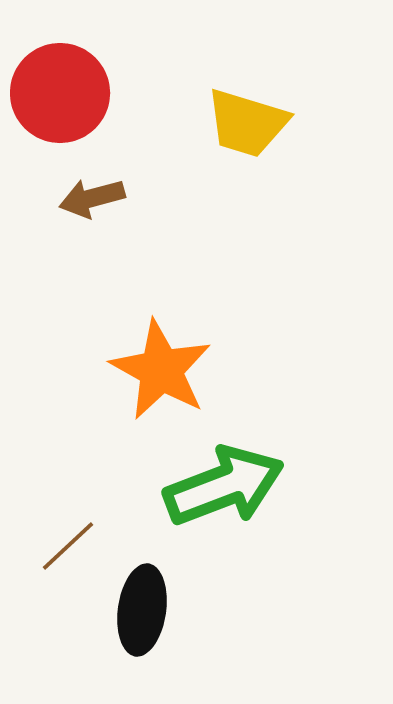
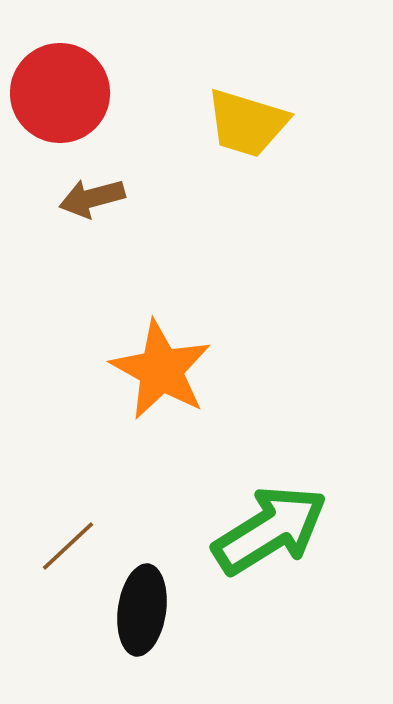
green arrow: moved 46 px right, 44 px down; rotated 11 degrees counterclockwise
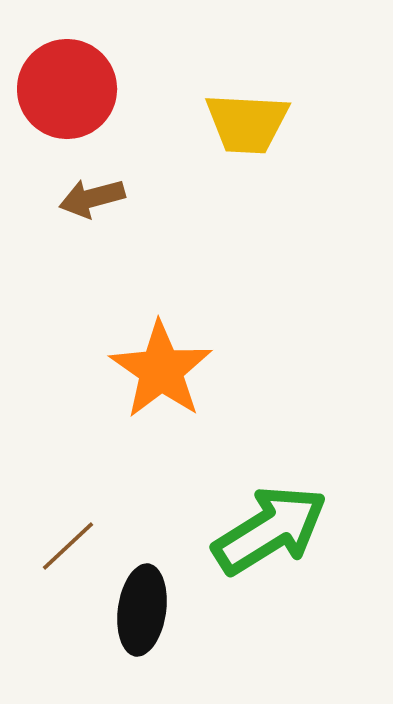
red circle: moved 7 px right, 4 px up
yellow trapezoid: rotated 14 degrees counterclockwise
orange star: rotated 6 degrees clockwise
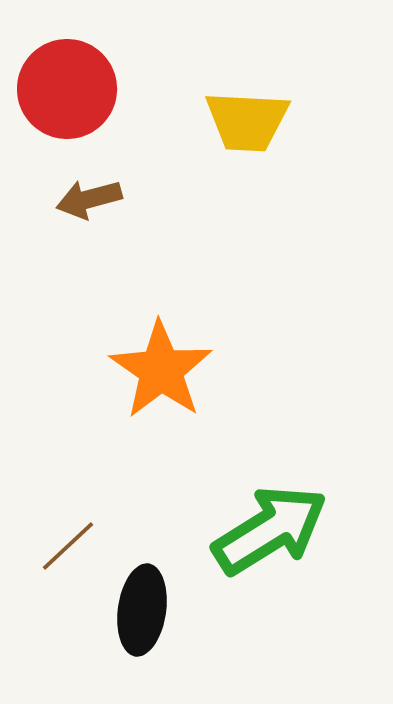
yellow trapezoid: moved 2 px up
brown arrow: moved 3 px left, 1 px down
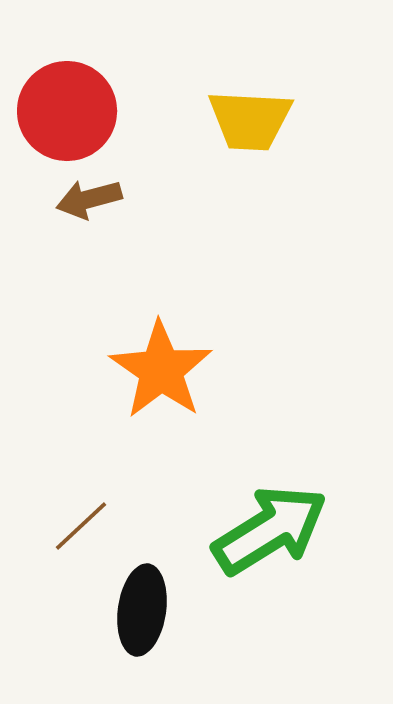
red circle: moved 22 px down
yellow trapezoid: moved 3 px right, 1 px up
brown line: moved 13 px right, 20 px up
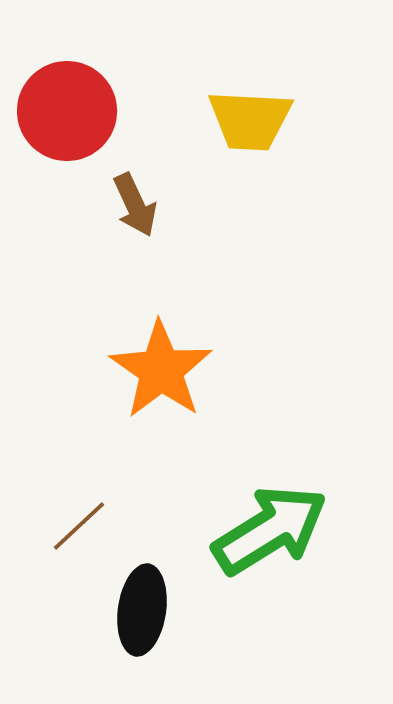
brown arrow: moved 46 px right, 6 px down; rotated 100 degrees counterclockwise
brown line: moved 2 px left
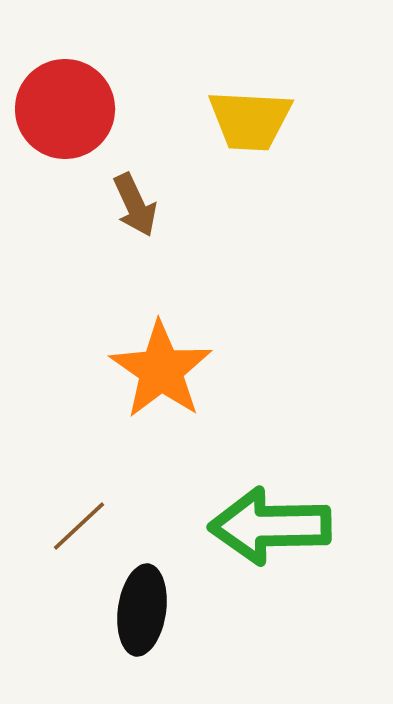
red circle: moved 2 px left, 2 px up
green arrow: moved 4 px up; rotated 149 degrees counterclockwise
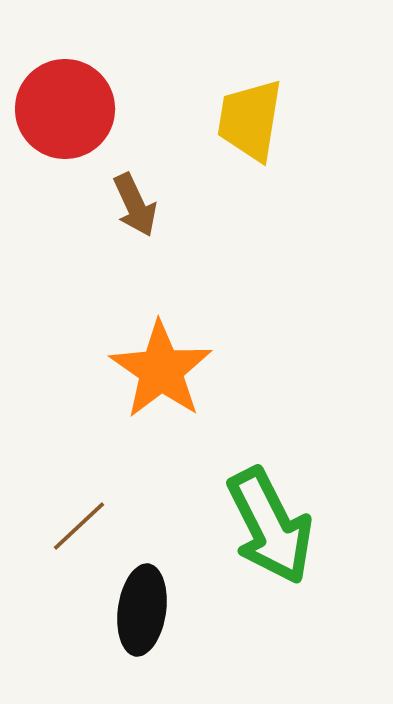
yellow trapezoid: rotated 96 degrees clockwise
green arrow: rotated 116 degrees counterclockwise
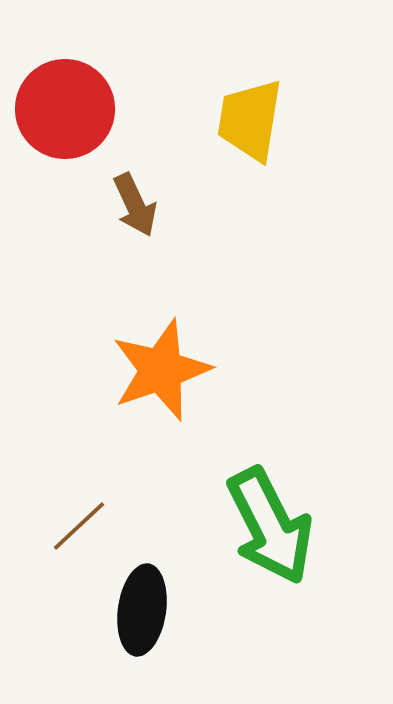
orange star: rotated 18 degrees clockwise
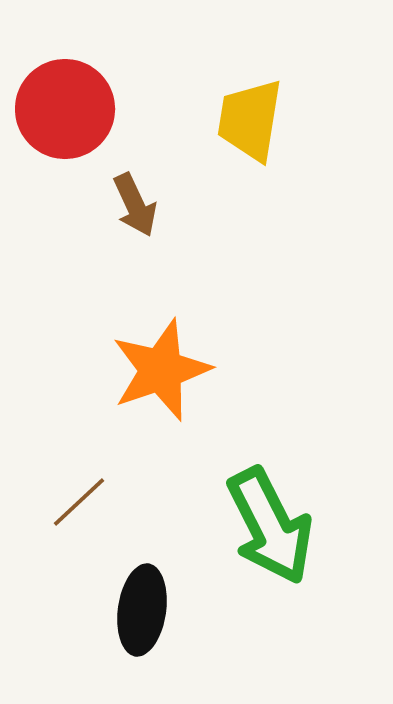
brown line: moved 24 px up
